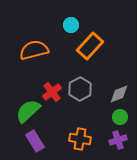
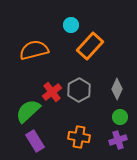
gray hexagon: moved 1 px left, 1 px down
gray diamond: moved 2 px left, 5 px up; rotated 45 degrees counterclockwise
orange cross: moved 1 px left, 2 px up
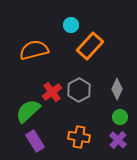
purple cross: rotated 30 degrees counterclockwise
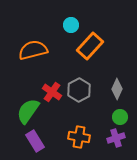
orange semicircle: moved 1 px left
red cross: rotated 18 degrees counterclockwise
green semicircle: rotated 12 degrees counterclockwise
purple cross: moved 2 px left, 2 px up; rotated 30 degrees clockwise
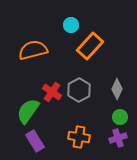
purple cross: moved 2 px right
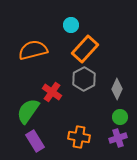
orange rectangle: moved 5 px left, 3 px down
gray hexagon: moved 5 px right, 11 px up
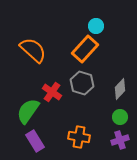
cyan circle: moved 25 px right, 1 px down
orange semicircle: rotated 56 degrees clockwise
gray hexagon: moved 2 px left, 4 px down; rotated 15 degrees counterclockwise
gray diamond: moved 3 px right; rotated 20 degrees clockwise
purple cross: moved 2 px right, 2 px down
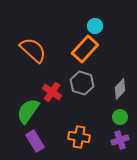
cyan circle: moved 1 px left
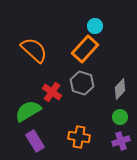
orange semicircle: moved 1 px right
green semicircle: rotated 24 degrees clockwise
purple cross: moved 1 px right, 1 px down
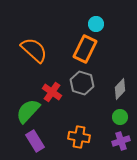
cyan circle: moved 1 px right, 2 px up
orange rectangle: rotated 16 degrees counterclockwise
green semicircle: rotated 16 degrees counterclockwise
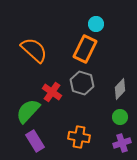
purple cross: moved 1 px right, 2 px down
